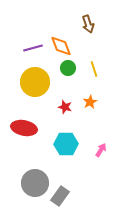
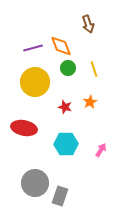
gray rectangle: rotated 18 degrees counterclockwise
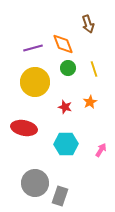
orange diamond: moved 2 px right, 2 px up
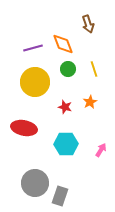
green circle: moved 1 px down
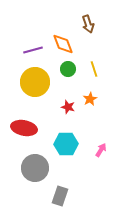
purple line: moved 2 px down
orange star: moved 3 px up
red star: moved 3 px right
gray circle: moved 15 px up
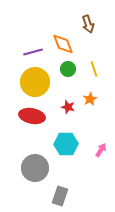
purple line: moved 2 px down
red ellipse: moved 8 px right, 12 px up
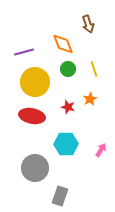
purple line: moved 9 px left
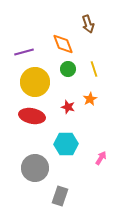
pink arrow: moved 8 px down
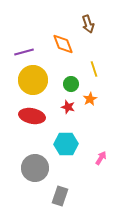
green circle: moved 3 px right, 15 px down
yellow circle: moved 2 px left, 2 px up
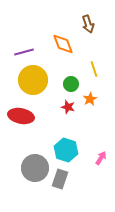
red ellipse: moved 11 px left
cyan hexagon: moved 6 px down; rotated 20 degrees clockwise
gray rectangle: moved 17 px up
